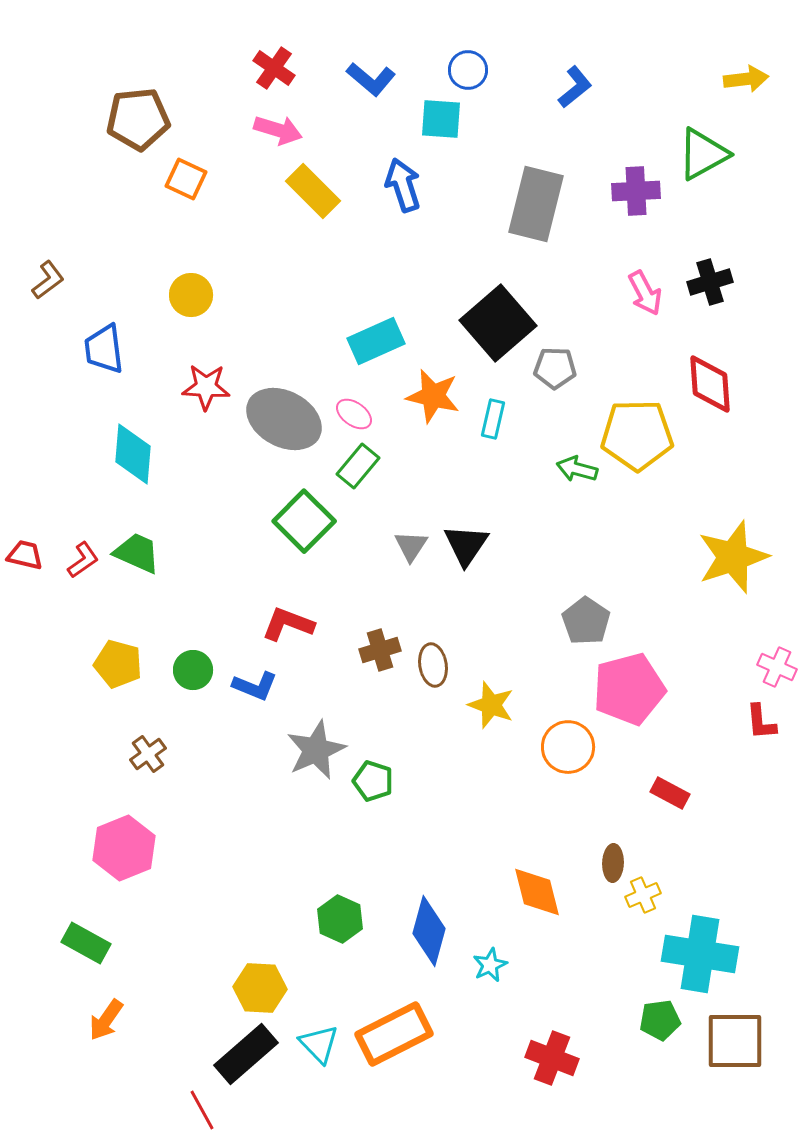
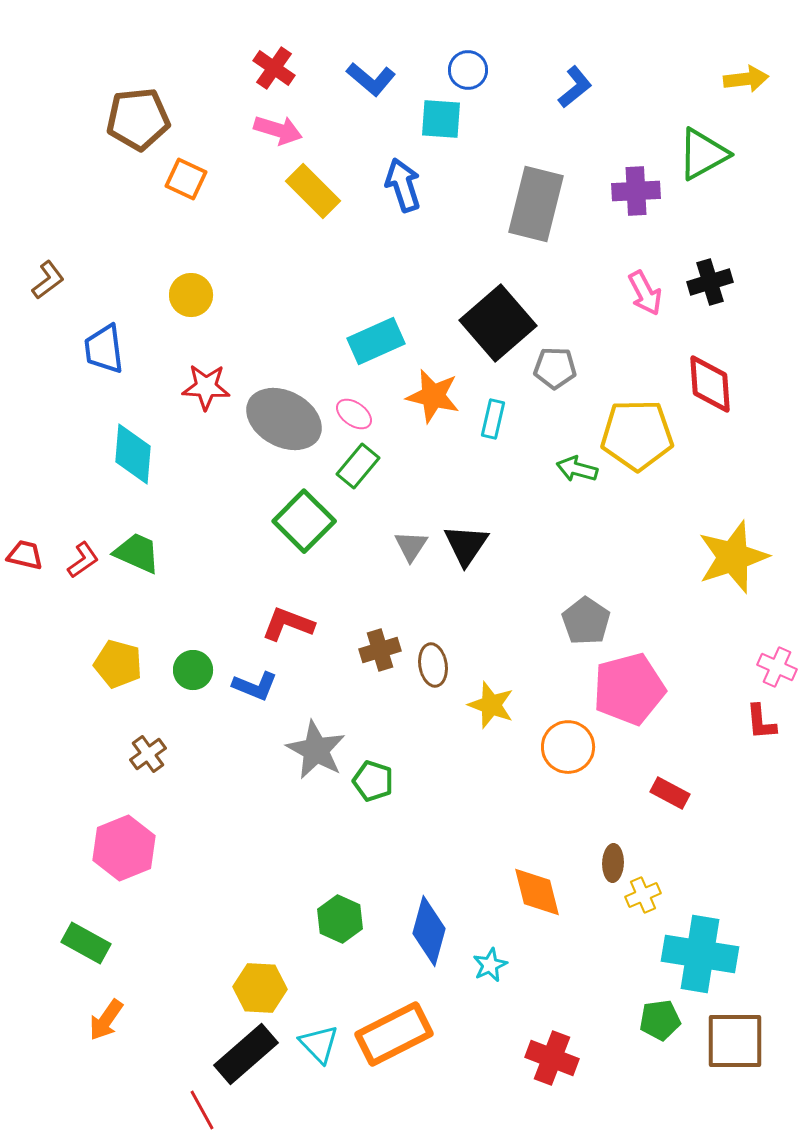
gray star at (316, 750): rotated 20 degrees counterclockwise
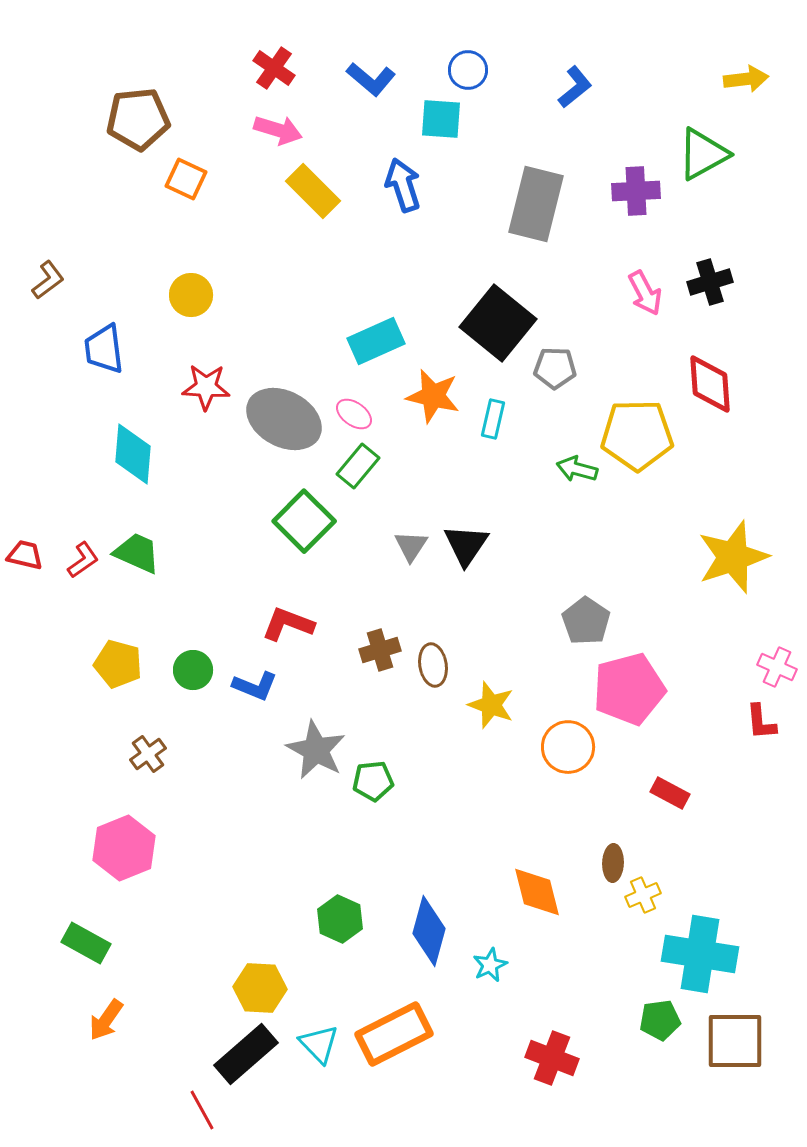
black square at (498, 323): rotated 10 degrees counterclockwise
green pentagon at (373, 781): rotated 24 degrees counterclockwise
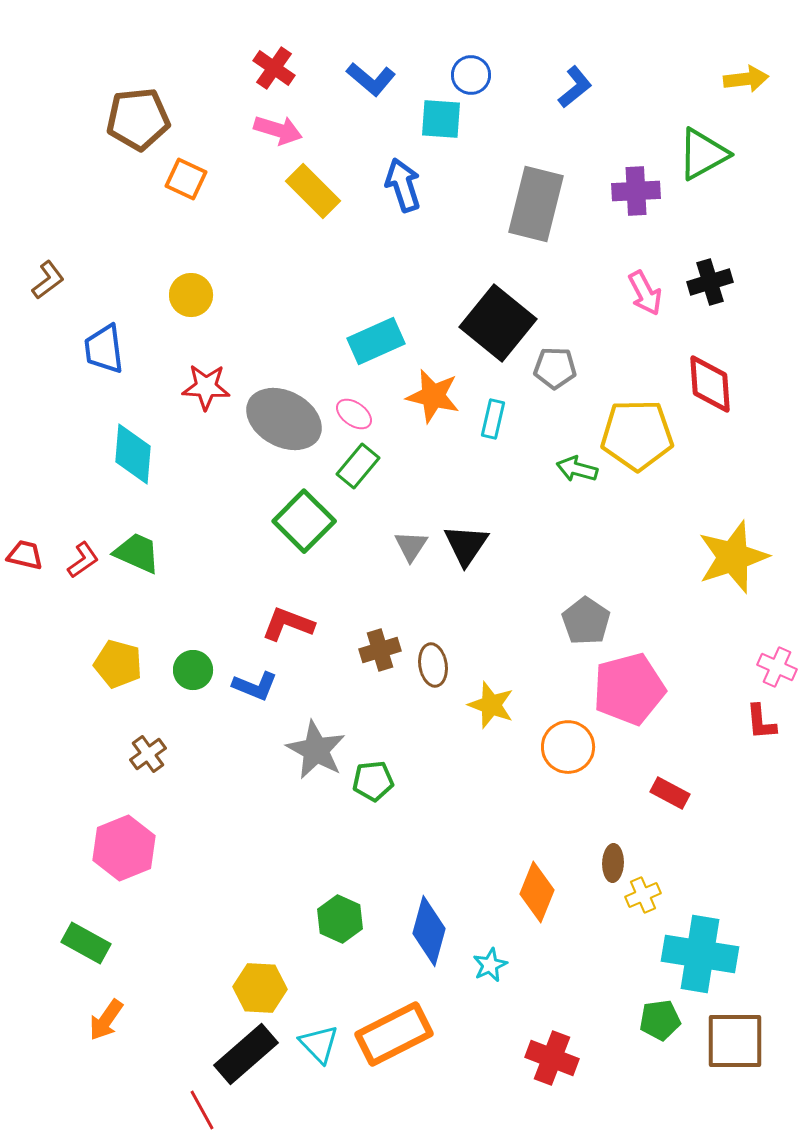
blue circle at (468, 70): moved 3 px right, 5 px down
orange diamond at (537, 892): rotated 36 degrees clockwise
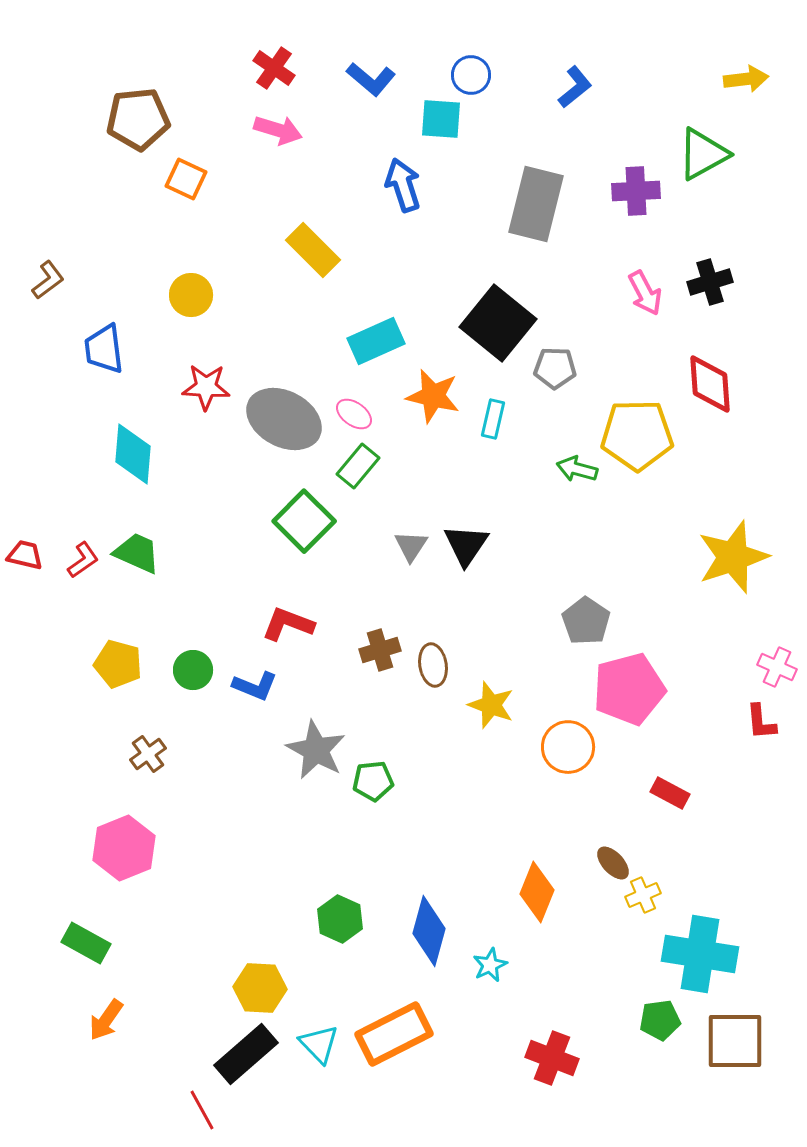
yellow rectangle at (313, 191): moved 59 px down
brown ellipse at (613, 863): rotated 45 degrees counterclockwise
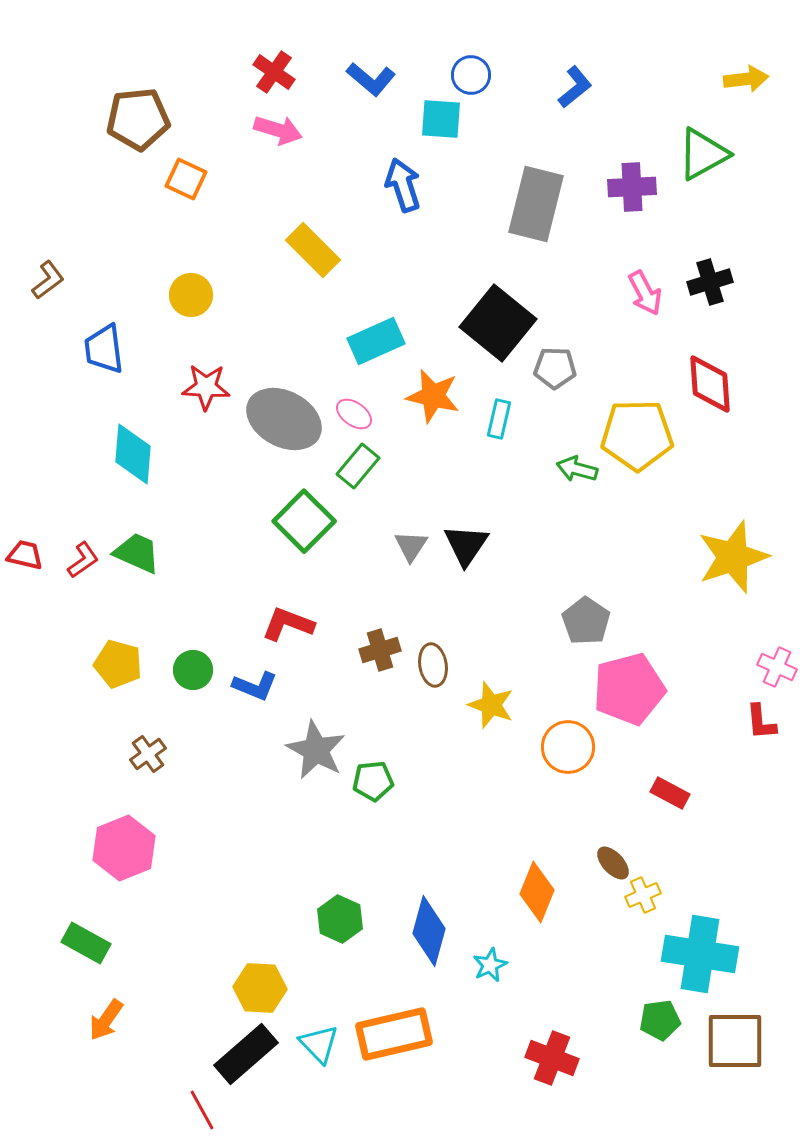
red cross at (274, 68): moved 4 px down
purple cross at (636, 191): moved 4 px left, 4 px up
cyan rectangle at (493, 419): moved 6 px right
orange rectangle at (394, 1034): rotated 14 degrees clockwise
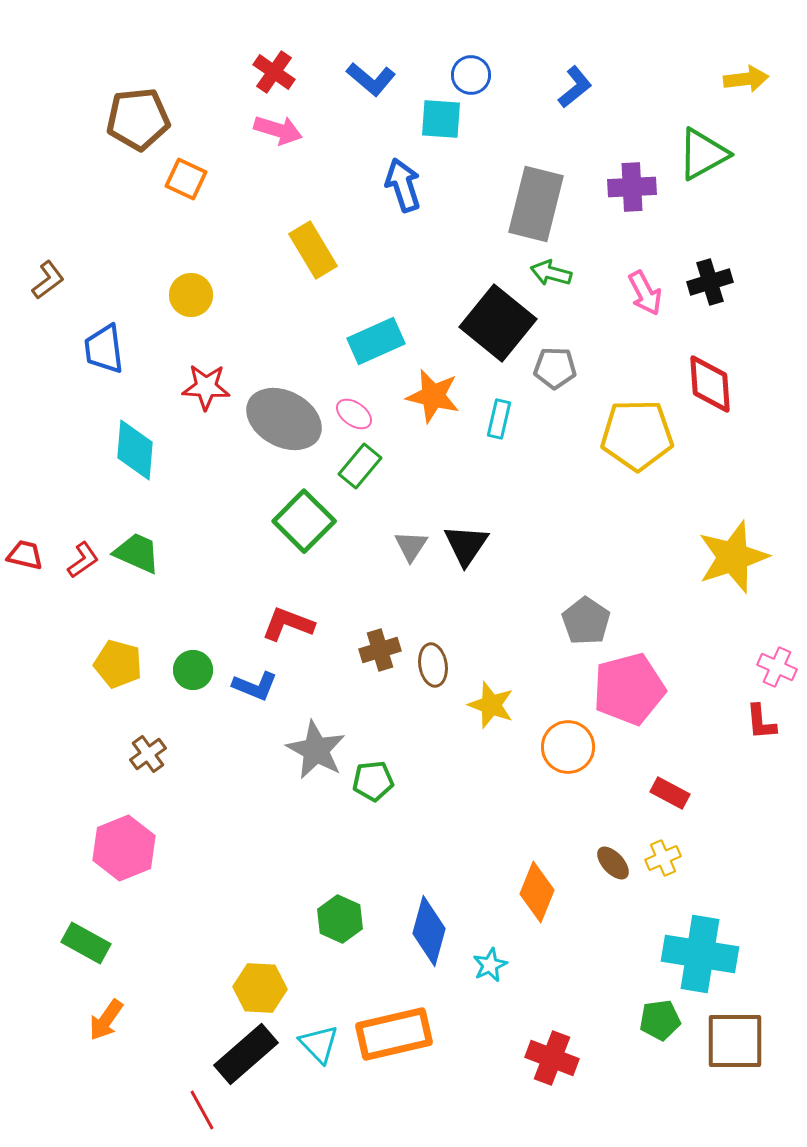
yellow rectangle at (313, 250): rotated 14 degrees clockwise
cyan diamond at (133, 454): moved 2 px right, 4 px up
green rectangle at (358, 466): moved 2 px right
green arrow at (577, 469): moved 26 px left, 196 px up
yellow cross at (643, 895): moved 20 px right, 37 px up
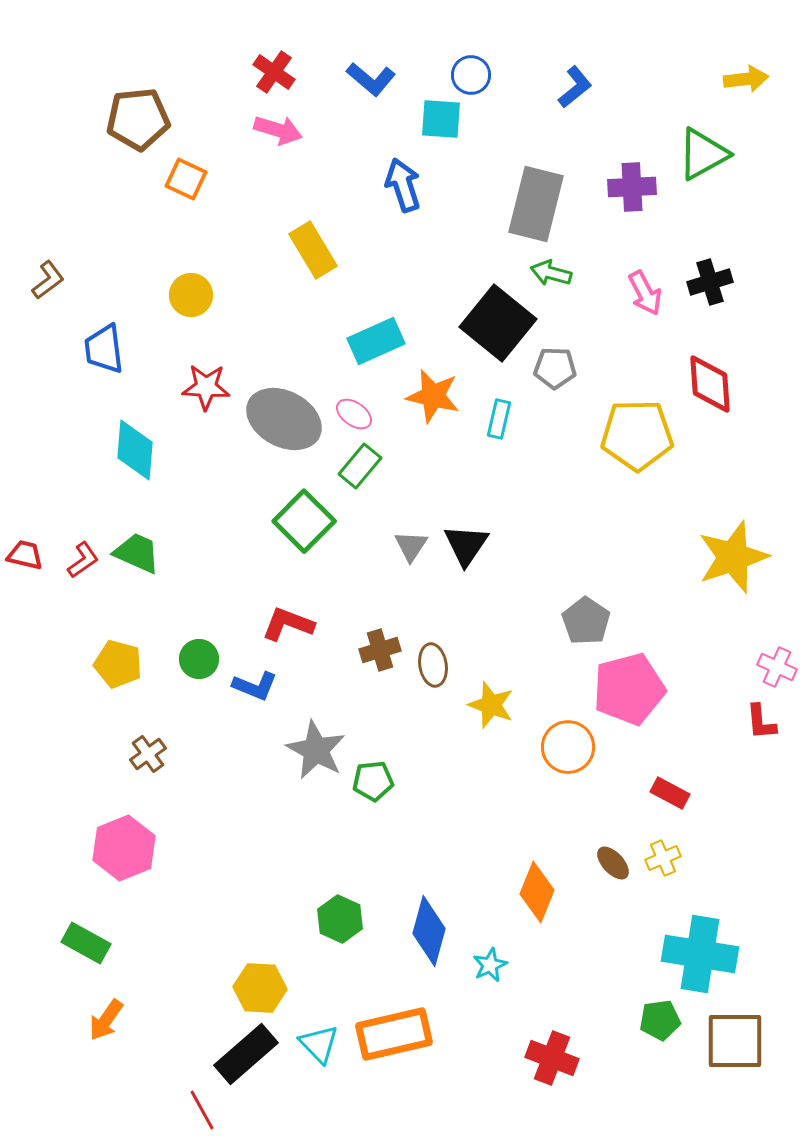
green circle at (193, 670): moved 6 px right, 11 px up
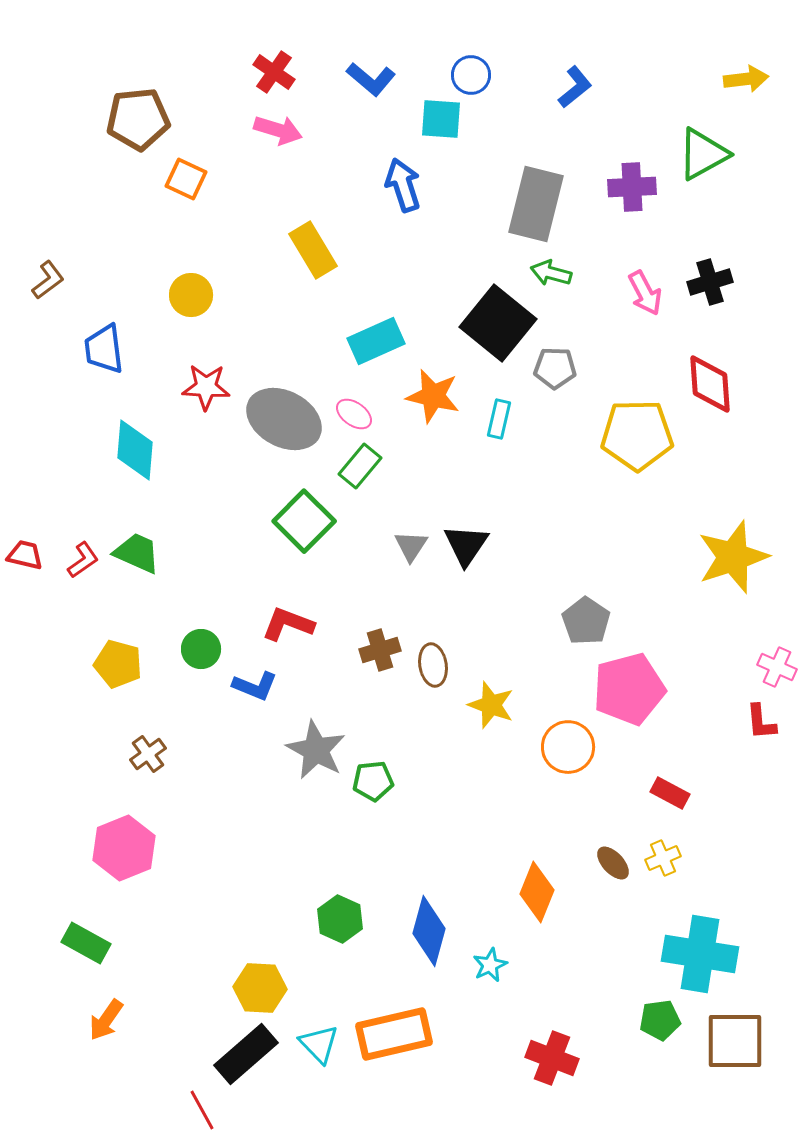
green circle at (199, 659): moved 2 px right, 10 px up
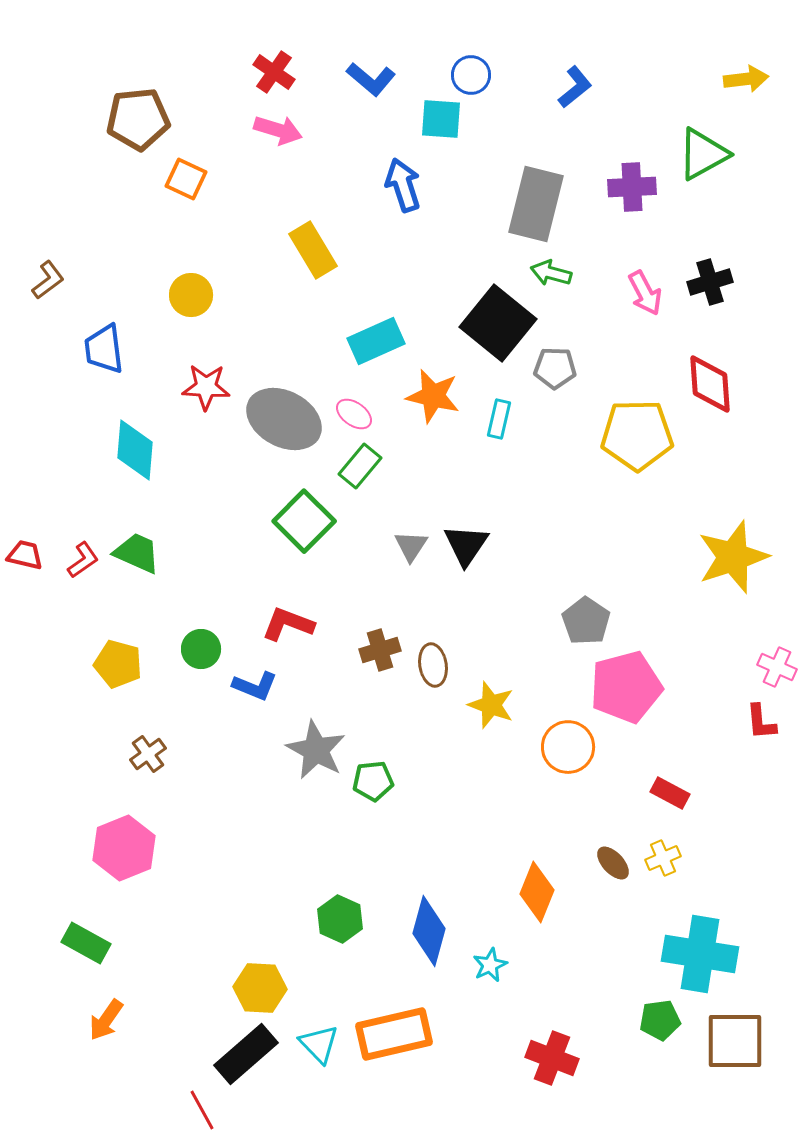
pink pentagon at (629, 689): moved 3 px left, 2 px up
